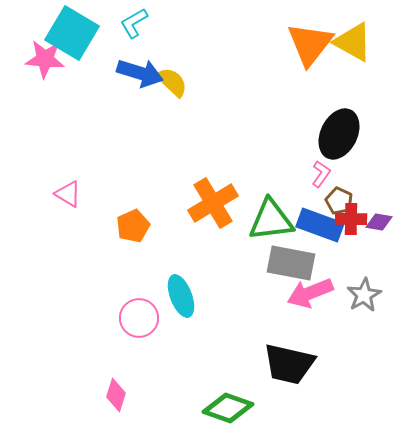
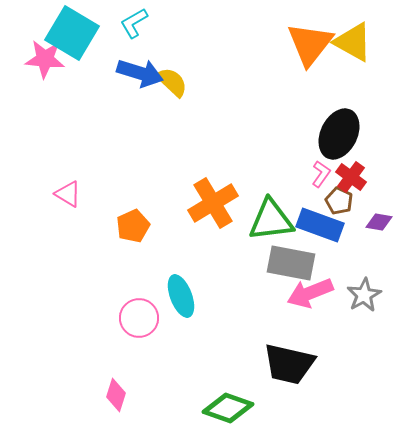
red cross: moved 42 px up; rotated 36 degrees clockwise
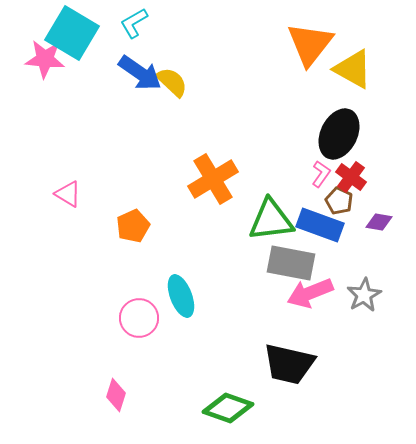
yellow triangle: moved 27 px down
blue arrow: rotated 18 degrees clockwise
orange cross: moved 24 px up
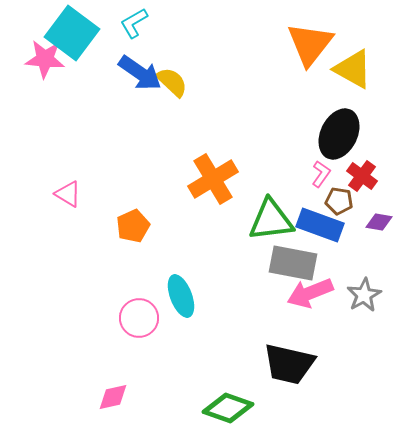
cyan square: rotated 6 degrees clockwise
red cross: moved 11 px right, 1 px up
brown pentagon: rotated 16 degrees counterclockwise
gray rectangle: moved 2 px right
pink diamond: moved 3 px left, 2 px down; rotated 60 degrees clockwise
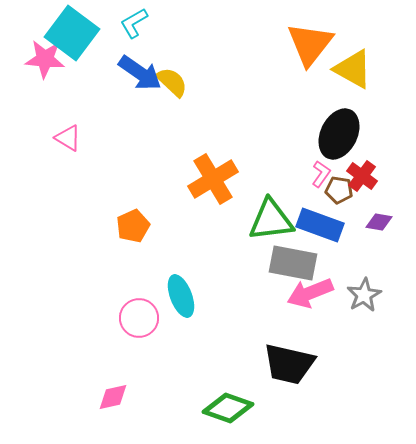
pink triangle: moved 56 px up
brown pentagon: moved 11 px up
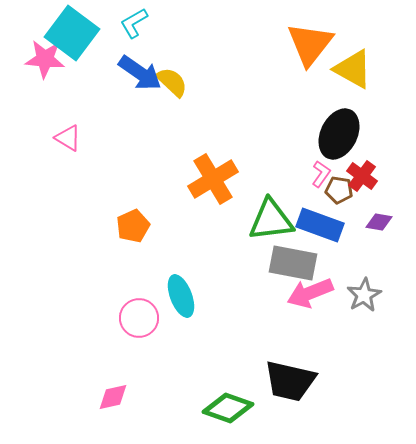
black trapezoid: moved 1 px right, 17 px down
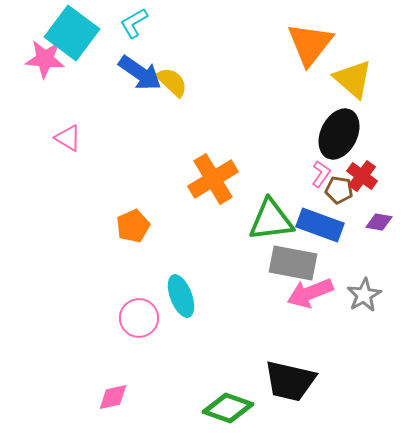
yellow triangle: moved 10 px down; rotated 12 degrees clockwise
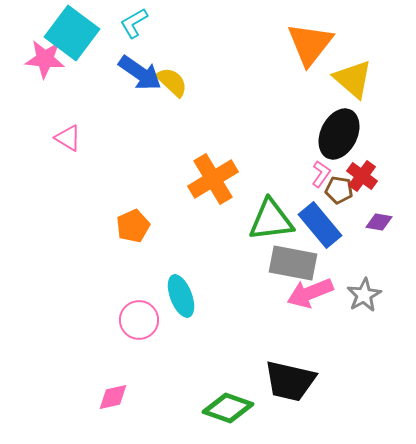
blue rectangle: rotated 30 degrees clockwise
pink circle: moved 2 px down
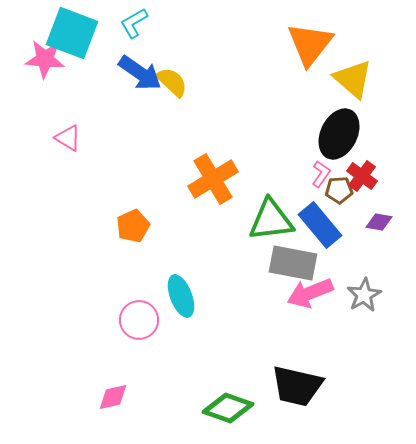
cyan square: rotated 16 degrees counterclockwise
brown pentagon: rotated 12 degrees counterclockwise
black trapezoid: moved 7 px right, 5 px down
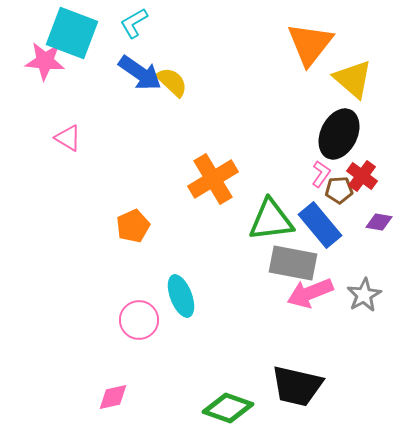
pink star: moved 2 px down
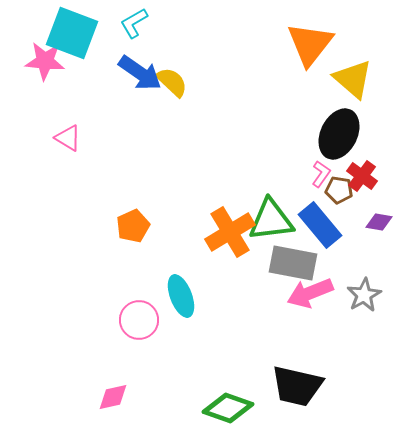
orange cross: moved 17 px right, 53 px down
brown pentagon: rotated 12 degrees clockwise
